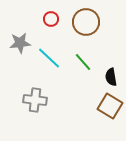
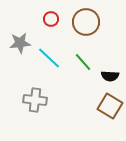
black semicircle: moved 1 px left, 1 px up; rotated 78 degrees counterclockwise
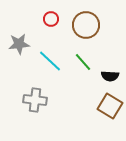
brown circle: moved 3 px down
gray star: moved 1 px left, 1 px down
cyan line: moved 1 px right, 3 px down
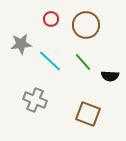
gray star: moved 2 px right
gray cross: rotated 15 degrees clockwise
brown square: moved 22 px left, 8 px down; rotated 10 degrees counterclockwise
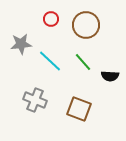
brown square: moved 9 px left, 5 px up
